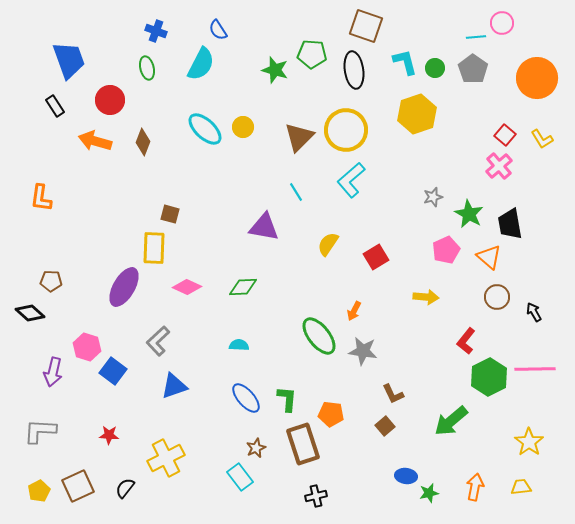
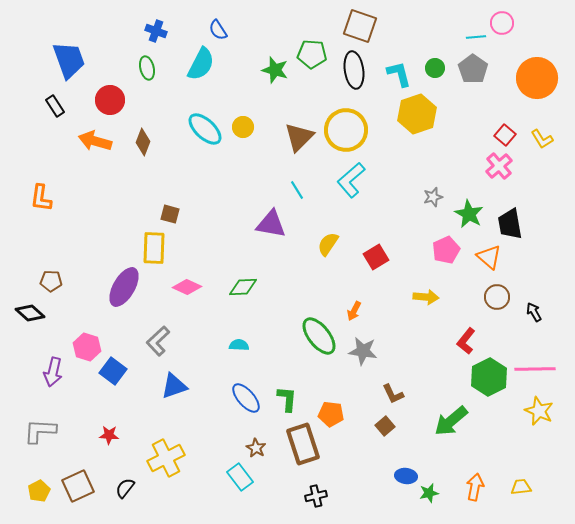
brown square at (366, 26): moved 6 px left
cyan L-shape at (405, 62): moved 6 px left, 12 px down
cyan line at (296, 192): moved 1 px right, 2 px up
purple triangle at (264, 227): moved 7 px right, 3 px up
yellow star at (529, 442): moved 10 px right, 31 px up; rotated 12 degrees counterclockwise
brown star at (256, 448): rotated 18 degrees counterclockwise
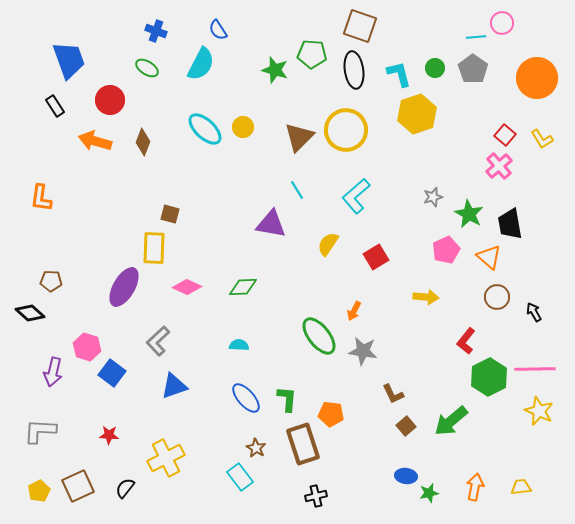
green ellipse at (147, 68): rotated 45 degrees counterclockwise
cyan L-shape at (351, 180): moved 5 px right, 16 px down
blue square at (113, 371): moved 1 px left, 2 px down
brown square at (385, 426): moved 21 px right
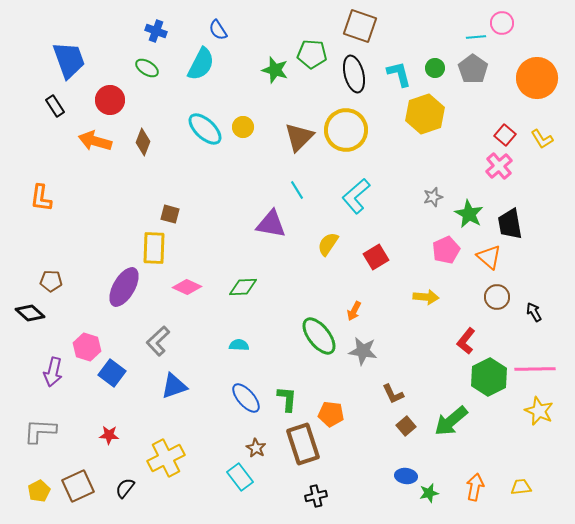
black ellipse at (354, 70): moved 4 px down; rotated 6 degrees counterclockwise
yellow hexagon at (417, 114): moved 8 px right
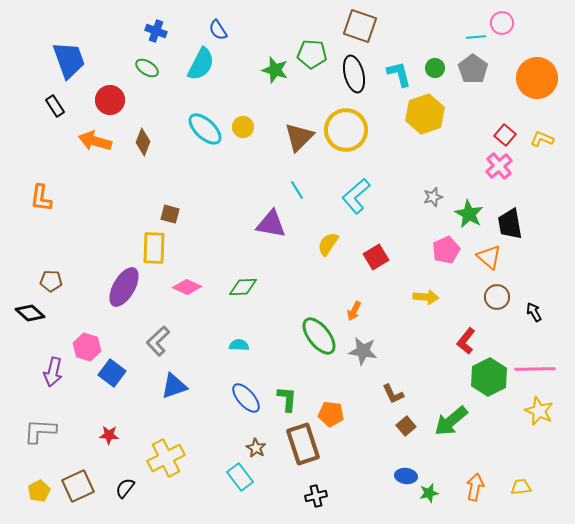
yellow L-shape at (542, 139): rotated 145 degrees clockwise
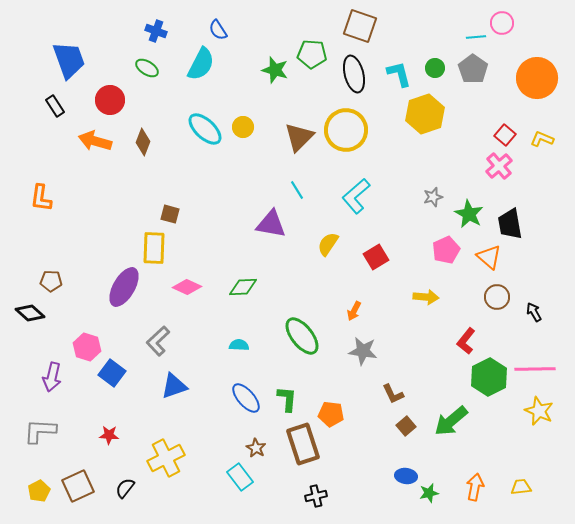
green ellipse at (319, 336): moved 17 px left
purple arrow at (53, 372): moved 1 px left, 5 px down
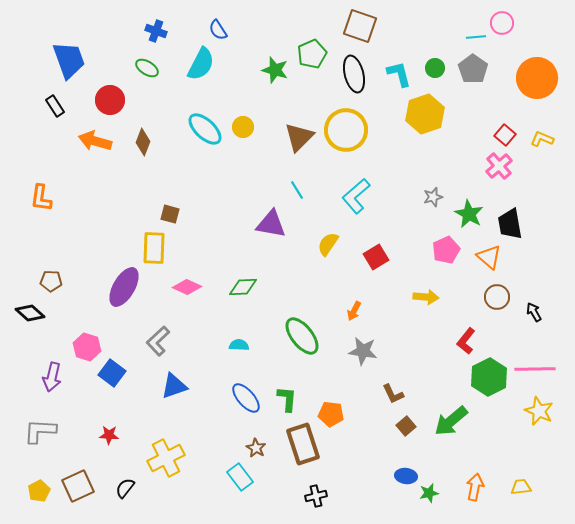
green pentagon at (312, 54): rotated 28 degrees counterclockwise
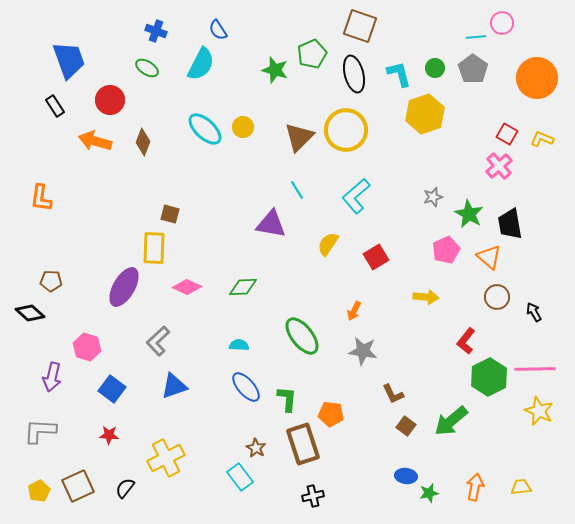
red square at (505, 135): moved 2 px right, 1 px up; rotated 10 degrees counterclockwise
blue square at (112, 373): moved 16 px down
blue ellipse at (246, 398): moved 11 px up
brown square at (406, 426): rotated 12 degrees counterclockwise
black cross at (316, 496): moved 3 px left
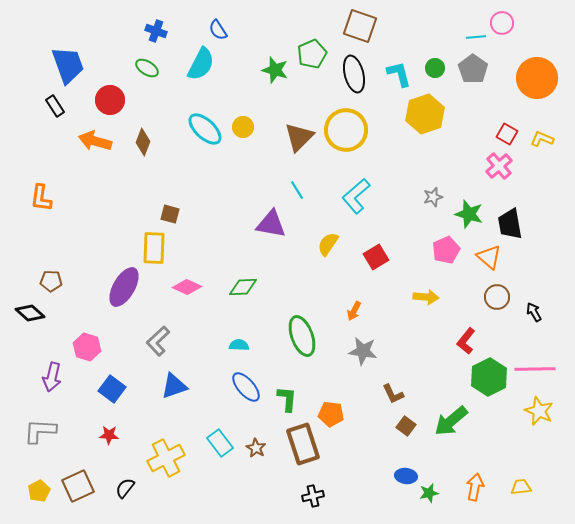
blue trapezoid at (69, 60): moved 1 px left, 5 px down
green star at (469, 214): rotated 12 degrees counterclockwise
green ellipse at (302, 336): rotated 18 degrees clockwise
cyan rectangle at (240, 477): moved 20 px left, 34 px up
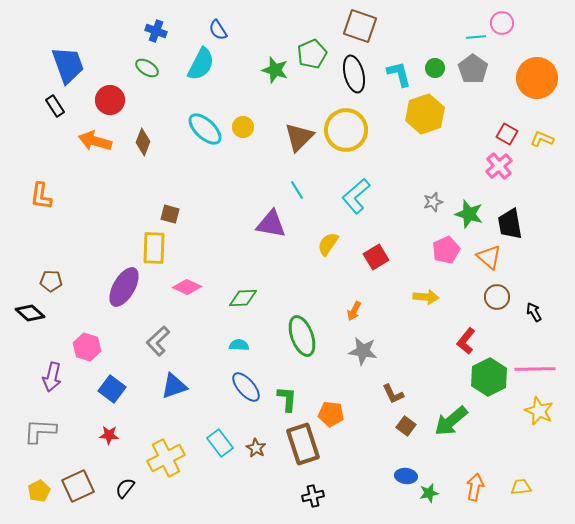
gray star at (433, 197): moved 5 px down
orange L-shape at (41, 198): moved 2 px up
green diamond at (243, 287): moved 11 px down
